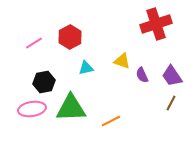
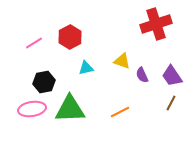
green triangle: moved 1 px left, 1 px down
orange line: moved 9 px right, 9 px up
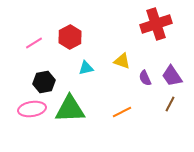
purple semicircle: moved 3 px right, 3 px down
brown line: moved 1 px left, 1 px down
orange line: moved 2 px right
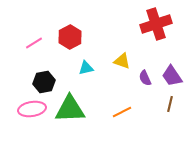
brown line: rotated 14 degrees counterclockwise
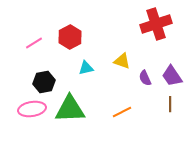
brown line: rotated 14 degrees counterclockwise
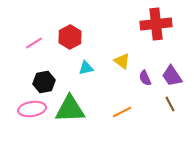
red cross: rotated 12 degrees clockwise
yellow triangle: rotated 18 degrees clockwise
brown line: rotated 28 degrees counterclockwise
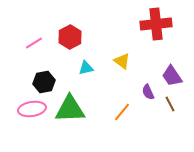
purple semicircle: moved 3 px right, 14 px down
orange line: rotated 24 degrees counterclockwise
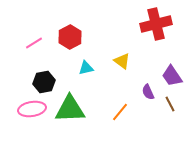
red cross: rotated 8 degrees counterclockwise
orange line: moved 2 px left
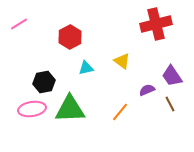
pink line: moved 15 px left, 19 px up
purple semicircle: moved 1 px left, 2 px up; rotated 91 degrees clockwise
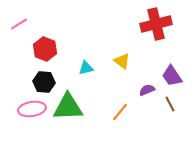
red hexagon: moved 25 px left, 12 px down; rotated 10 degrees counterclockwise
black hexagon: rotated 15 degrees clockwise
green triangle: moved 2 px left, 2 px up
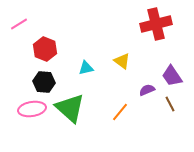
green triangle: moved 2 px right, 1 px down; rotated 44 degrees clockwise
